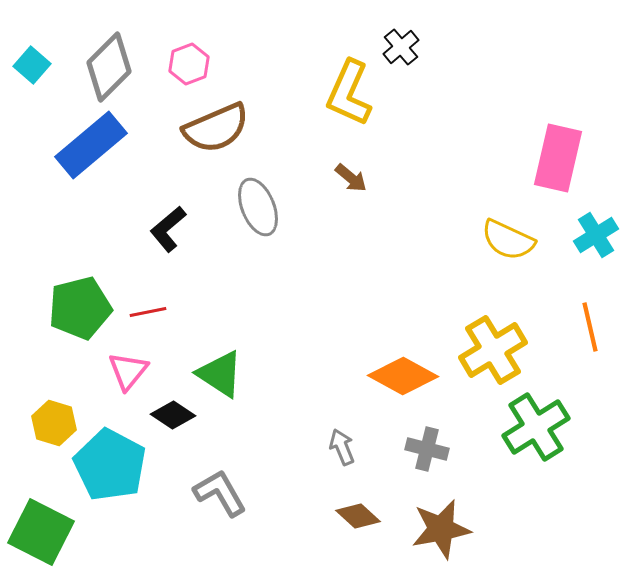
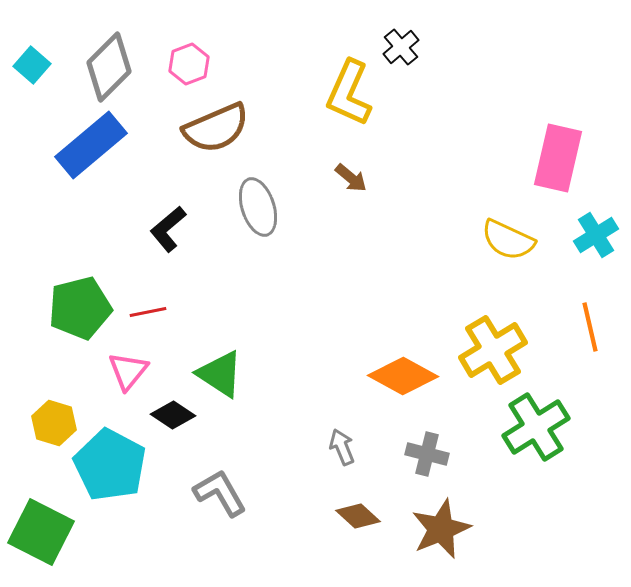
gray ellipse: rotated 4 degrees clockwise
gray cross: moved 5 px down
brown star: rotated 12 degrees counterclockwise
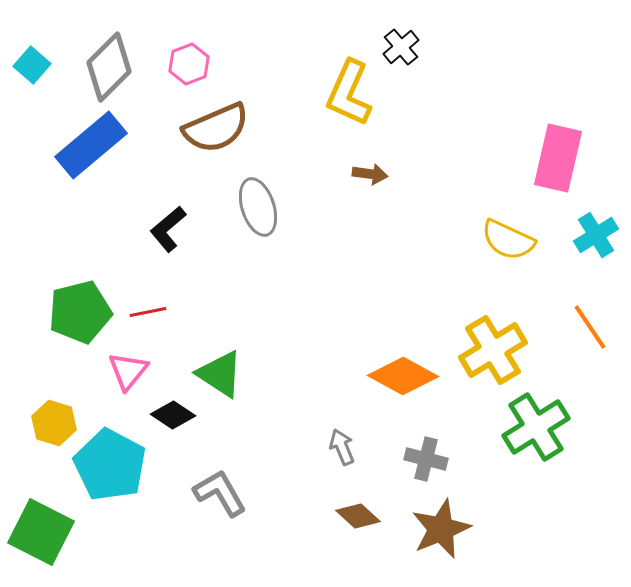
brown arrow: moved 19 px right, 4 px up; rotated 32 degrees counterclockwise
green pentagon: moved 4 px down
orange line: rotated 21 degrees counterclockwise
gray cross: moved 1 px left, 5 px down
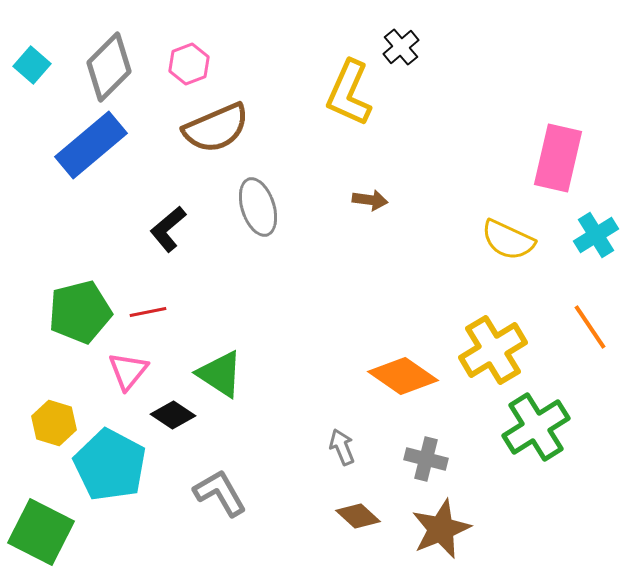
brown arrow: moved 26 px down
orange diamond: rotated 6 degrees clockwise
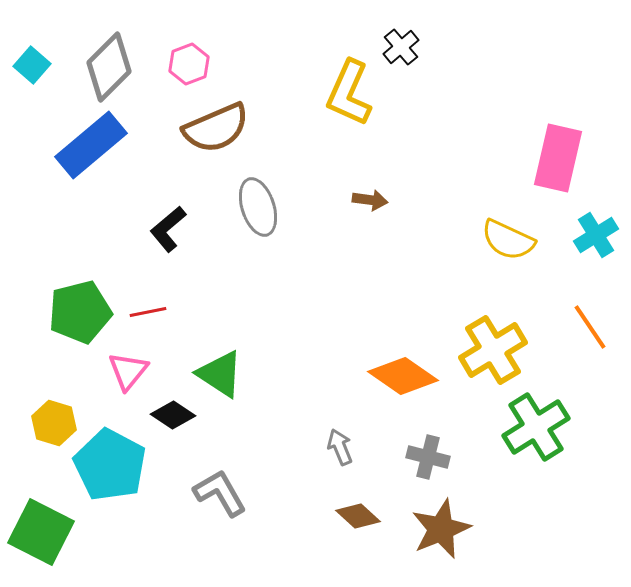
gray arrow: moved 2 px left
gray cross: moved 2 px right, 2 px up
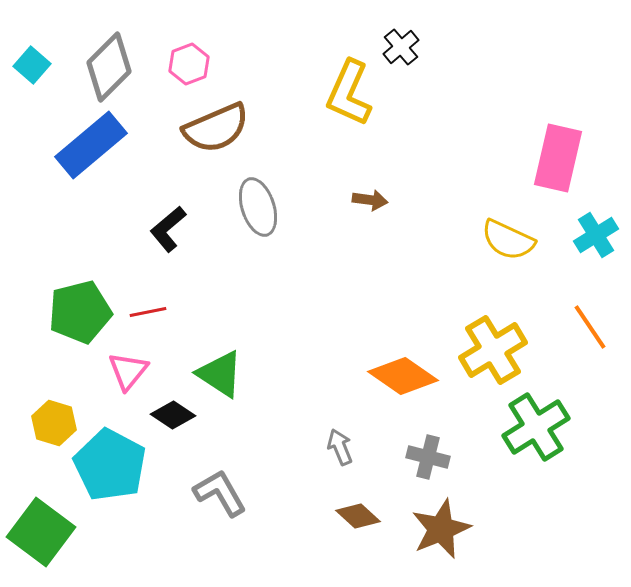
green square: rotated 10 degrees clockwise
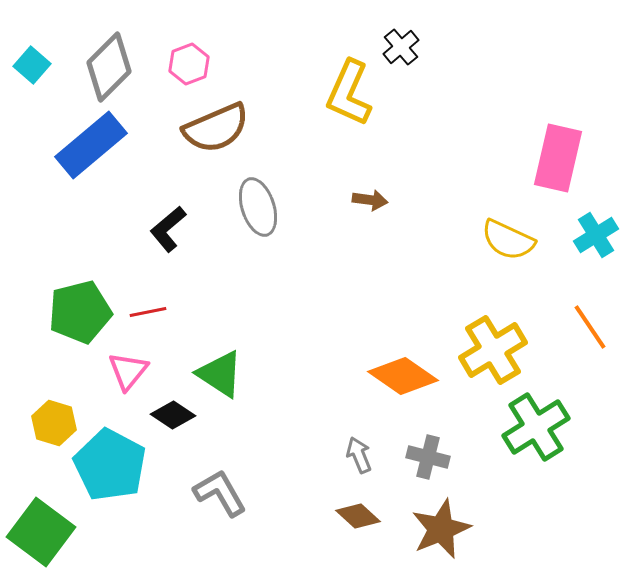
gray arrow: moved 19 px right, 8 px down
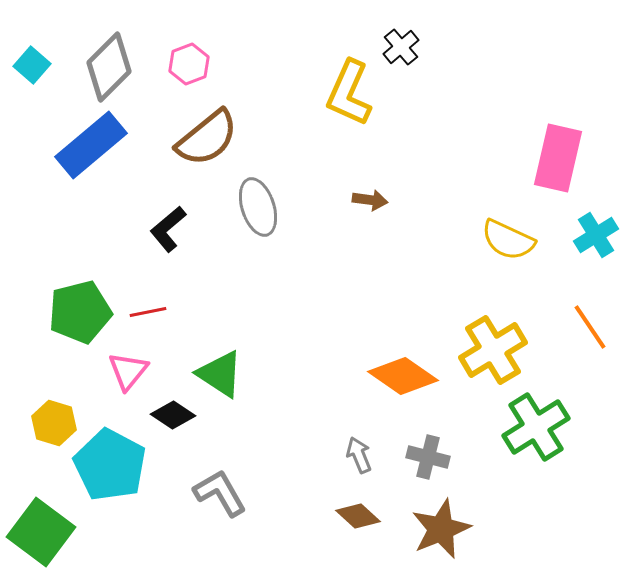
brown semicircle: moved 9 px left, 10 px down; rotated 16 degrees counterclockwise
